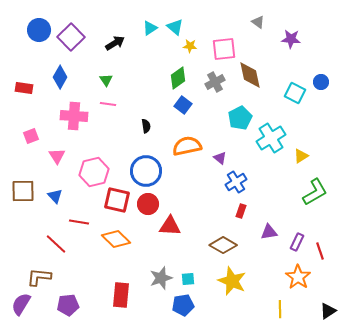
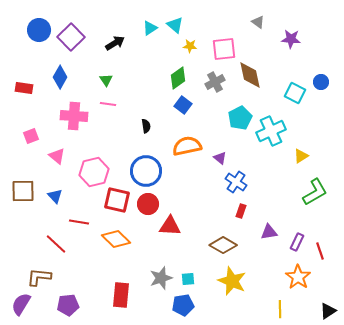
cyan triangle at (175, 27): moved 2 px up
cyan cross at (271, 138): moved 7 px up; rotated 8 degrees clockwise
pink triangle at (57, 156): rotated 18 degrees counterclockwise
blue cross at (236, 182): rotated 25 degrees counterclockwise
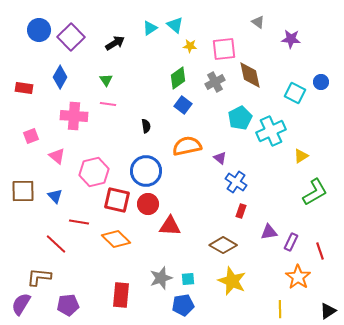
purple rectangle at (297, 242): moved 6 px left
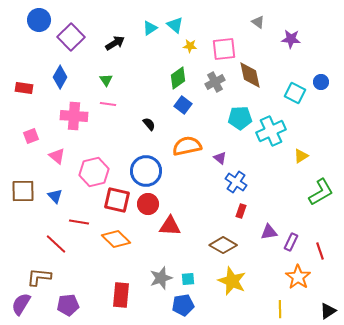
blue circle at (39, 30): moved 10 px up
cyan pentagon at (240, 118): rotated 25 degrees clockwise
black semicircle at (146, 126): moved 3 px right, 2 px up; rotated 32 degrees counterclockwise
green L-shape at (315, 192): moved 6 px right
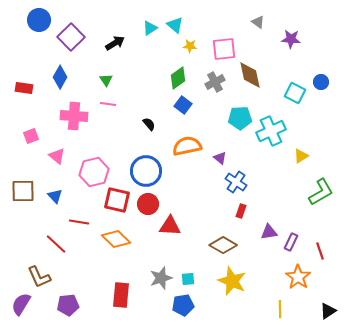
brown L-shape at (39, 277): rotated 120 degrees counterclockwise
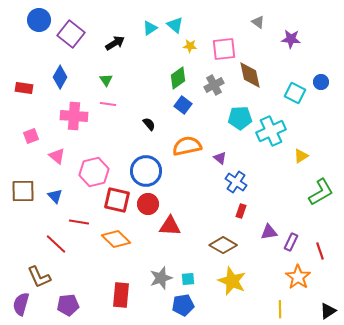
purple square at (71, 37): moved 3 px up; rotated 8 degrees counterclockwise
gray cross at (215, 82): moved 1 px left, 3 px down
purple semicircle at (21, 304): rotated 15 degrees counterclockwise
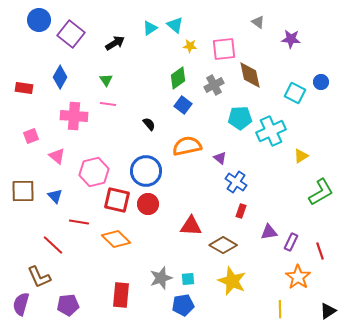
red triangle at (170, 226): moved 21 px right
red line at (56, 244): moved 3 px left, 1 px down
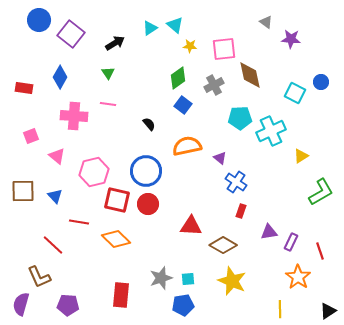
gray triangle at (258, 22): moved 8 px right
green triangle at (106, 80): moved 2 px right, 7 px up
purple pentagon at (68, 305): rotated 10 degrees clockwise
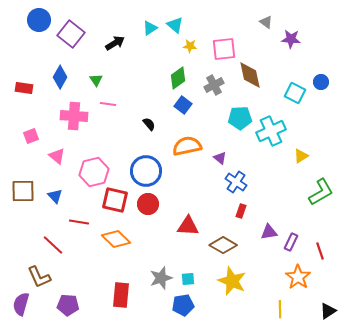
green triangle at (108, 73): moved 12 px left, 7 px down
red square at (117, 200): moved 2 px left
red triangle at (191, 226): moved 3 px left
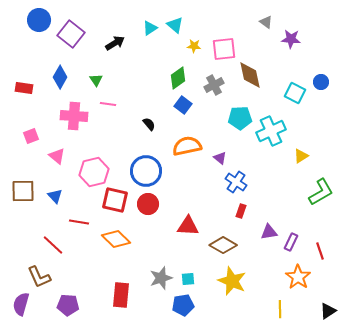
yellow star at (190, 46): moved 4 px right
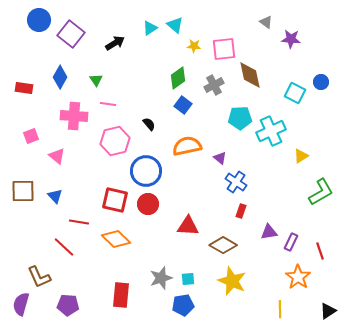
pink hexagon at (94, 172): moved 21 px right, 31 px up
red line at (53, 245): moved 11 px right, 2 px down
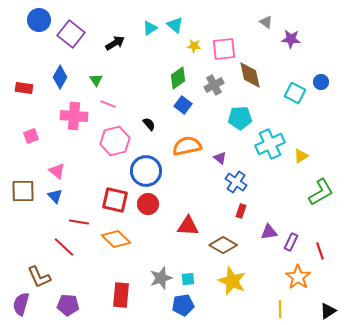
pink line at (108, 104): rotated 14 degrees clockwise
cyan cross at (271, 131): moved 1 px left, 13 px down
pink triangle at (57, 156): moved 15 px down
